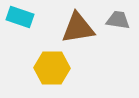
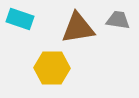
cyan rectangle: moved 2 px down
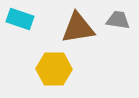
yellow hexagon: moved 2 px right, 1 px down
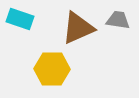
brown triangle: rotated 15 degrees counterclockwise
yellow hexagon: moved 2 px left
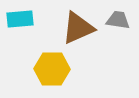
cyan rectangle: rotated 24 degrees counterclockwise
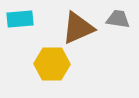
gray trapezoid: moved 1 px up
yellow hexagon: moved 5 px up
